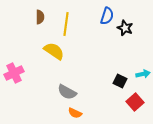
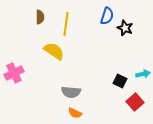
gray semicircle: moved 4 px right; rotated 24 degrees counterclockwise
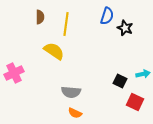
red square: rotated 24 degrees counterclockwise
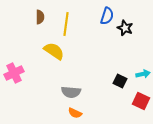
red square: moved 6 px right, 1 px up
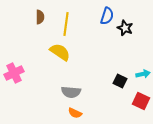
yellow semicircle: moved 6 px right, 1 px down
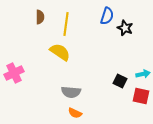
red square: moved 5 px up; rotated 12 degrees counterclockwise
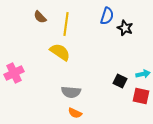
brown semicircle: rotated 136 degrees clockwise
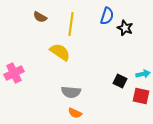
brown semicircle: rotated 16 degrees counterclockwise
yellow line: moved 5 px right
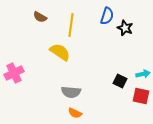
yellow line: moved 1 px down
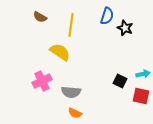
pink cross: moved 28 px right, 8 px down
